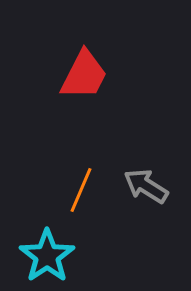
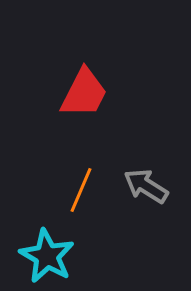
red trapezoid: moved 18 px down
cyan star: rotated 8 degrees counterclockwise
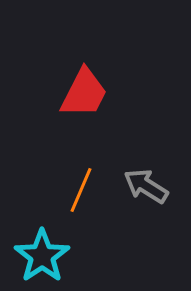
cyan star: moved 5 px left; rotated 8 degrees clockwise
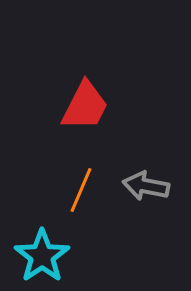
red trapezoid: moved 1 px right, 13 px down
gray arrow: rotated 21 degrees counterclockwise
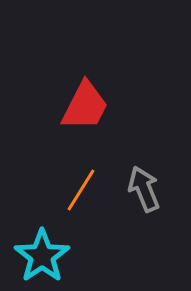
gray arrow: moved 2 px left, 3 px down; rotated 57 degrees clockwise
orange line: rotated 9 degrees clockwise
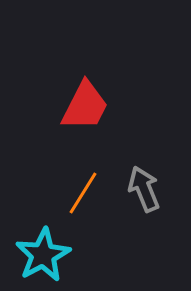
orange line: moved 2 px right, 3 px down
cyan star: moved 1 px right, 1 px up; rotated 6 degrees clockwise
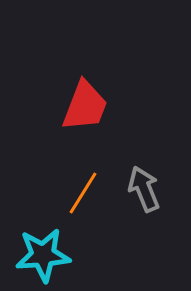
red trapezoid: rotated 6 degrees counterclockwise
cyan star: rotated 24 degrees clockwise
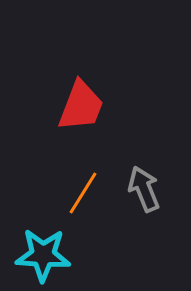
red trapezoid: moved 4 px left
cyan star: rotated 8 degrees clockwise
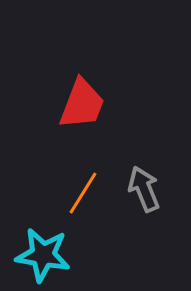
red trapezoid: moved 1 px right, 2 px up
cyan star: rotated 6 degrees clockwise
